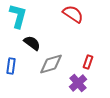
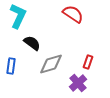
cyan L-shape: rotated 10 degrees clockwise
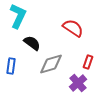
red semicircle: moved 14 px down
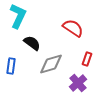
red rectangle: moved 1 px left, 3 px up
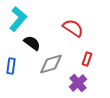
cyan L-shape: moved 3 px down; rotated 15 degrees clockwise
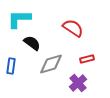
cyan L-shape: moved 1 px right; rotated 130 degrees counterclockwise
red rectangle: rotated 56 degrees clockwise
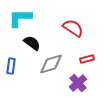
cyan L-shape: moved 1 px right, 1 px up
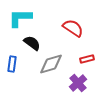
blue rectangle: moved 1 px right, 2 px up
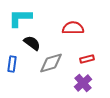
red semicircle: rotated 35 degrees counterclockwise
gray diamond: moved 1 px up
purple cross: moved 5 px right
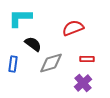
red semicircle: rotated 20 degrees counterclockwise
black semicircle: moved 1 px right, 1 px down
red rectangle: rotated 16 degrees clockwise
blue rectangle: moved 1 px right
